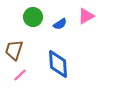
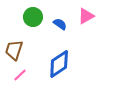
blue semicircle: rotated 112 degrees counterclockwise
blue diamond: moved 1 px right; rotated 60 degrees clockwise
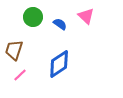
pink triangle: rotated 48 degrees counterclockwise
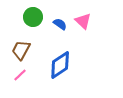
pink triangle: moved 3 px left, 5 px down
brown trapezoid: moved 7 px right; rotated 10 degrees clockwise
blue diamond: moved 1 px right, 1 px down
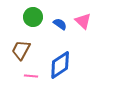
pink line: moved 11 px right, 1 px down; rotated 48 degrees clockwise
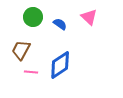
pink triangle: moved 6 px right, 4 px up
pink line: moved 4 px up
